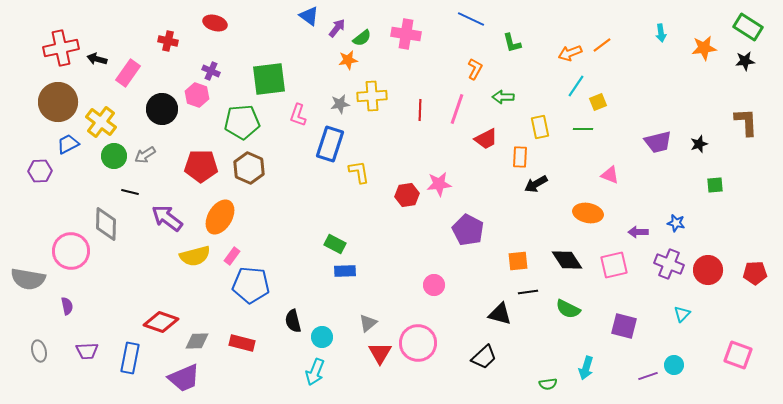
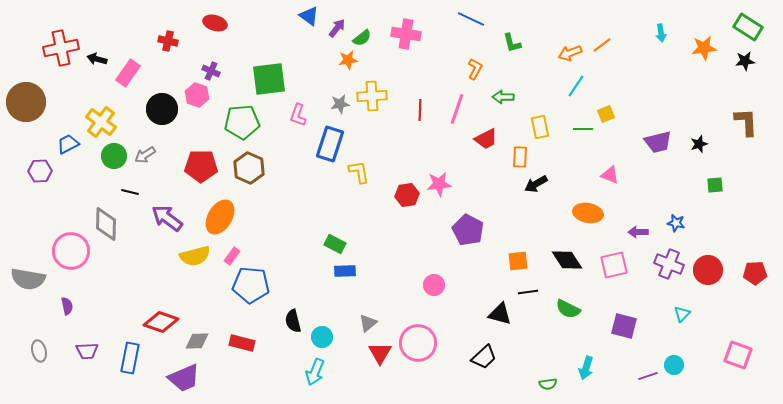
brown circle at (58, 102): moved 32 px left
yellow square at (598, 102): moved 8 px right, 12 px down
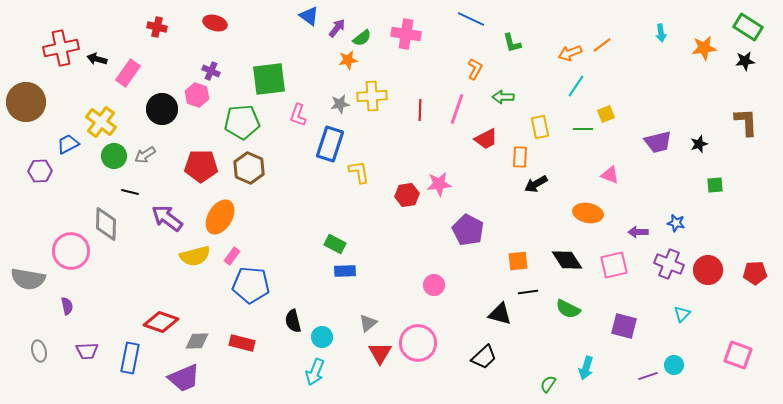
red cross at (168, 41): moved 11 px left, 14 px up
green semicircle at (548, 384): rotated 132 degrees clockwise
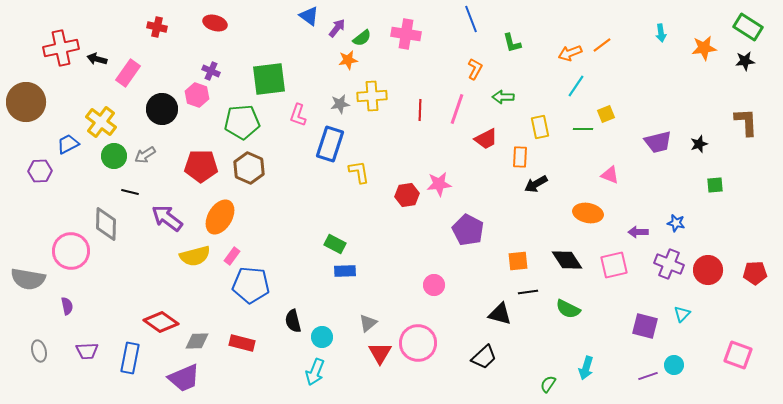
blue line at (471, 19): rotated 44 degrees clockwise
red diamond at (161, 322): rotated 16 degrees clockwise
purple square at (624, 326): moved 21 px right
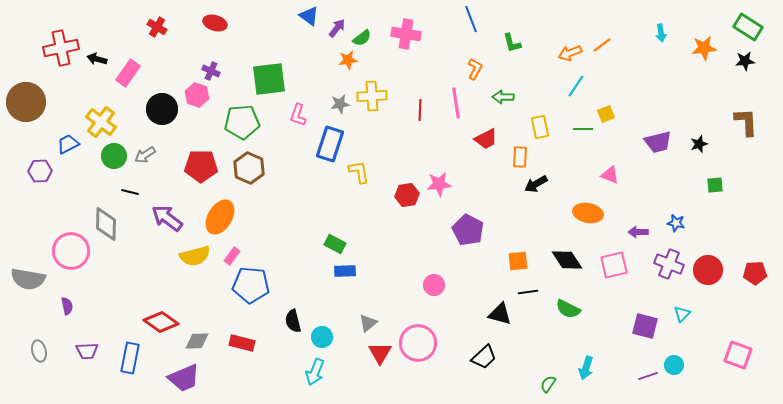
red cross at (157, 27): rotated 18 degrees clockwise
pink line at (457, 109): moved 1 px left, 6 px up; rotated 28 degrees counterclockwise
